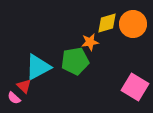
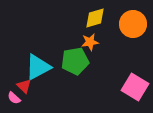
yellow diamond: moved 12 px left, 5 px up
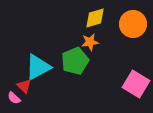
green pentagon: rotated 12 degrees counterclockwise
pink square: moved 1 px right, 3 px up
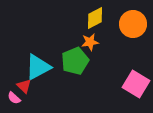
yellow diamond: rotated 10 degrees counterclockwise
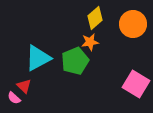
yellow diamond: rotated 15 degrees counterclockwise
cyan triangle: moved 9 px up
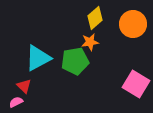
green pentagon: rotated 12 degrees clockwise
pink semicircle: moved 2 px right, 4 px down; rotated 112 degrees clockwise
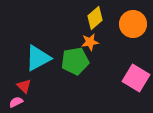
pink square: moved 6 px up
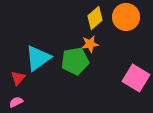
orange circle: moved 7 px left, 7 px up
orange star: moved 2 px down
cyan triangle: rotated 8 degrees counterclockwise
red triangle: moved 6 px left, 8 px up; rotated 28 degrees clockwise
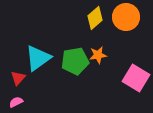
orange star: moved 8 px right, 11 px down
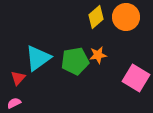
yellow diamond: moved 1 px right, 1 px up
pink semicircle: moved 2 px left, 1 px down
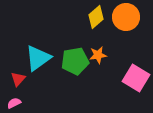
red triangle: moved 1 px down
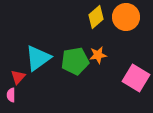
red triangle: moved 2 px up
pink semicircle: moved 3 px left, 8 px up; rotated 64 degrees counterclockwise
